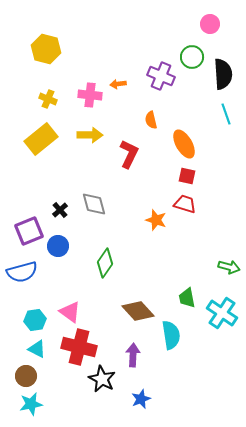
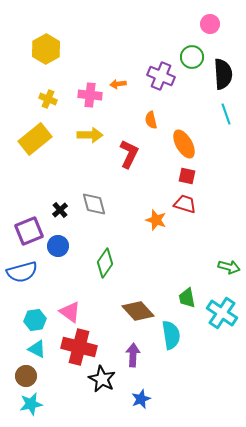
yellow hexagon: rotated 16 degrees clockwise
yellow rectangle: moved 6 px left
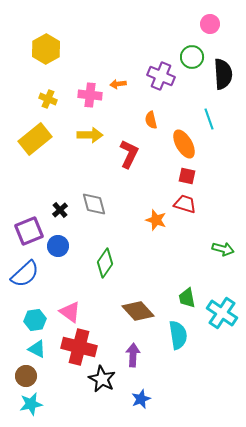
cyan line: moved 17 px left, 5 px down
green arrow: moved 6 px left, 18 px up
blue semicircle: moved 3 px right, 2 px down; rotated 28 degrees counterclockwise
cyan semicircle: moved 7 px right
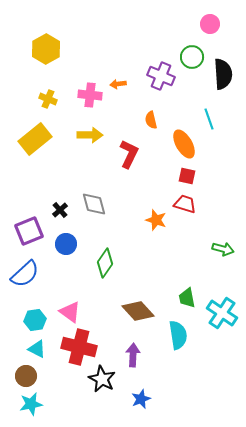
blue circle: moved 8 px right, 2 px up
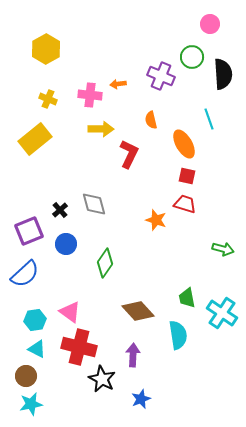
yellow arrow: moved 11 px right, 6 px up
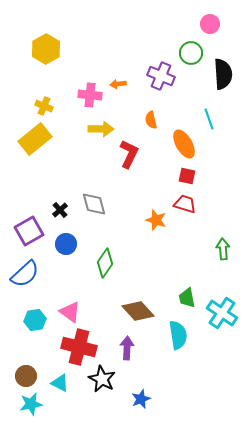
green circle: moved 1 px left, 4 px up
yellow cross: moved 4 px left, 7 px down
purple square: rotated 8 degrees counterclockwise
green arrow: rotated 110 degrees counterclockwise
cyan triangle: moved 23 px right, 34 px down
purple arrow: moved 6 px left, 7 px up
